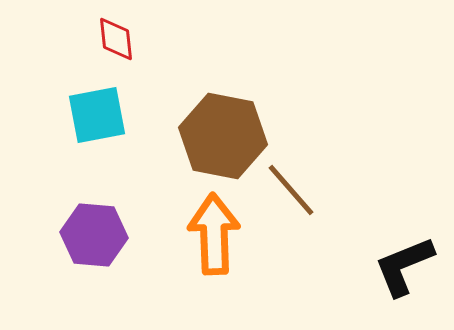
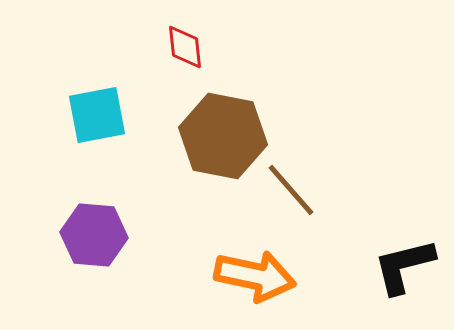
red diamond: moved 69 px right, 8 px down
orange arrow: moved 41 px right, 42 px down; rotated 104 degrees clockwise
black L-shape: rotated 8 degrees clockwise
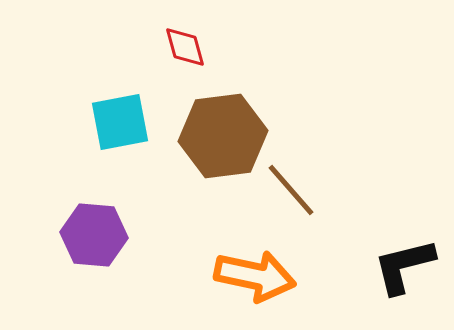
red diamond: rotated 9 degrees counterclockwise
cyan square: moved 23 px right, 7 px down
brown hexagon: rotated 18 degrees counterclockwise
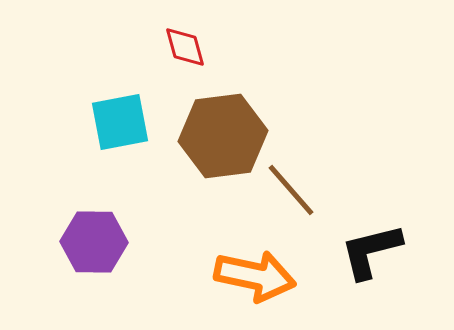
purple hexagon: moved 7 px down; rotated 4 degrees counterclockwise
black L-shape: moved 33 px left, 15 px up
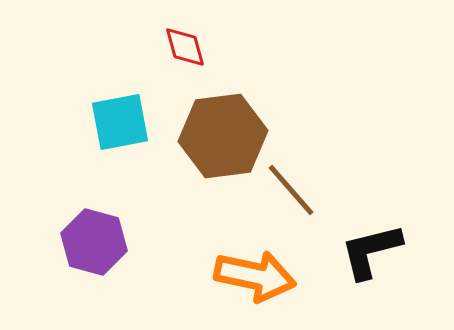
purple hexagon: rotated 14 degrees clockwise
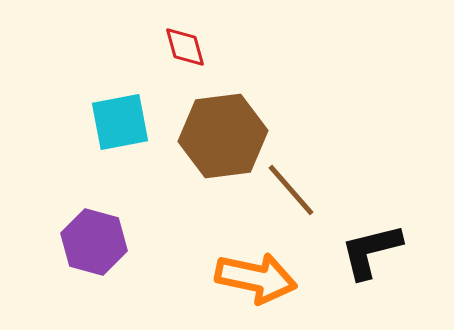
orange arrow: moved 1 px right, 2 px down
